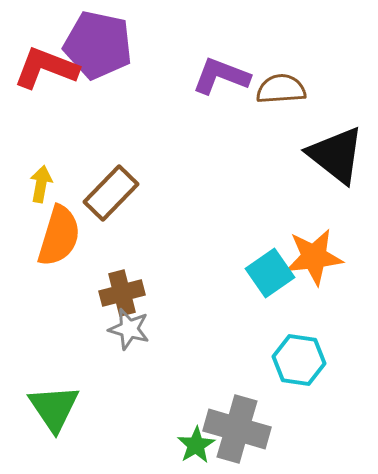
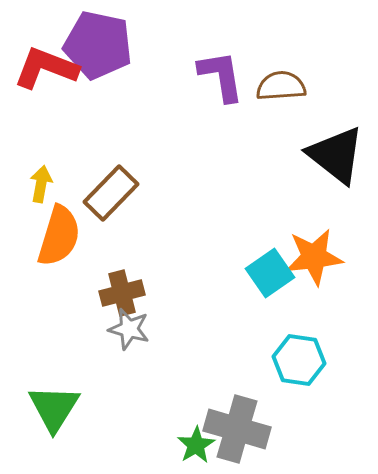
purple L-shape: rotated 60 degrees clockwise
brown semicircle: moved 3 px up
green triangle: rotated 6 degrees clockwise
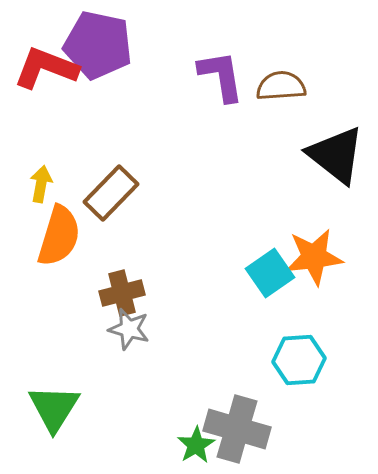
cyan hexagon: rotated 12 degrees counterclockwise
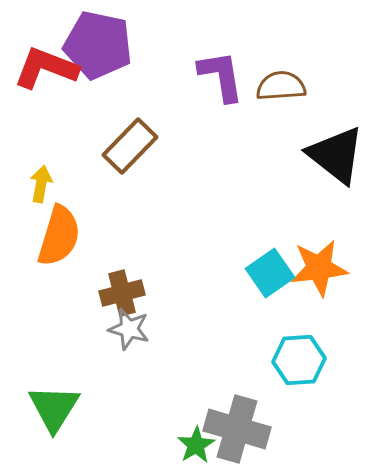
brown rectangle: moved 19 px right, 47 px up
orange star: moved 5 px right, 11 px down
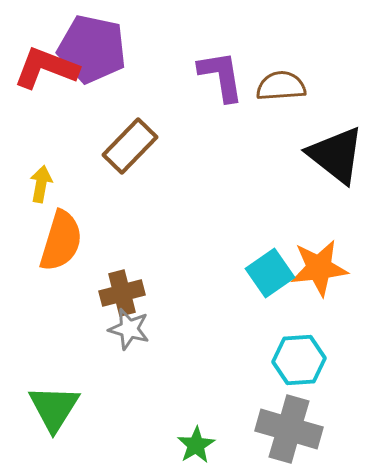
purple pentagon: moved 6 px left, 4 px down
orange semicircle: moved 2 px right, 5 px down
gray cross: moved 52 px right
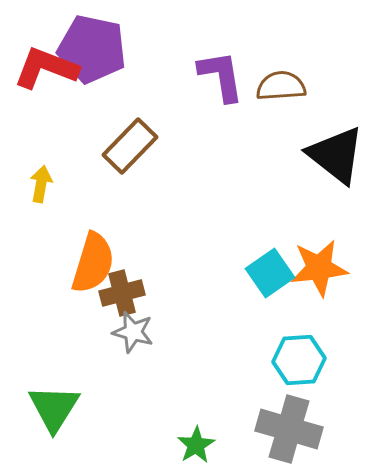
orange semicircle: moved 32 px right, 22 px down
gray star: moved 4 px right, 3 px down
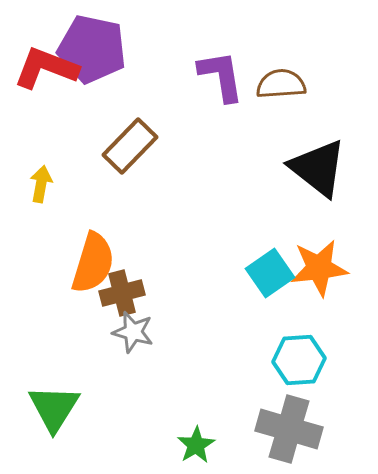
brown semicircle: moved 2 px up
black triangle: moved 18 px left, 13 px down
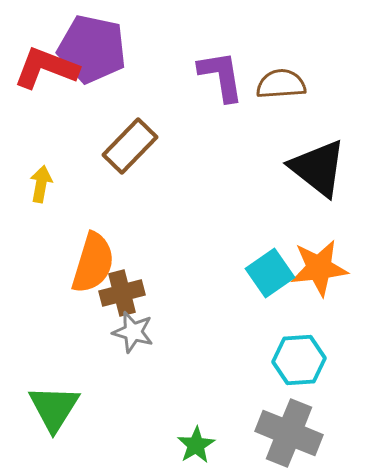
gray cross: moved 4 px down; rotated 6 degrees clockwise
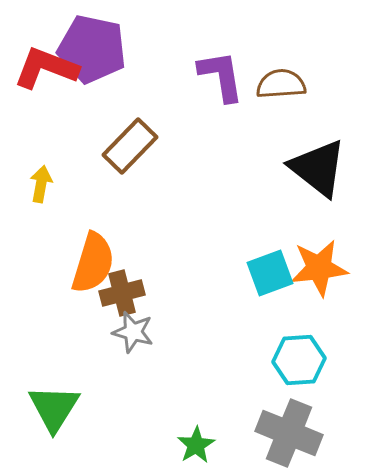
cyan square: rotated 15 degrees clockwise
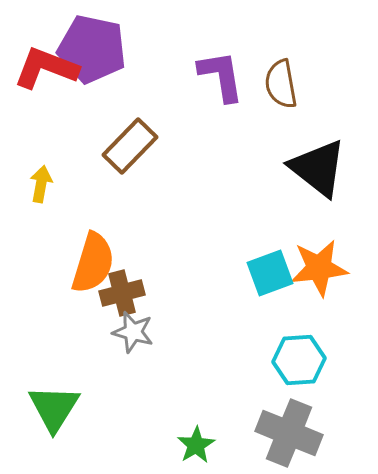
brown semicircle: rotated 96 degrees counterclockwise
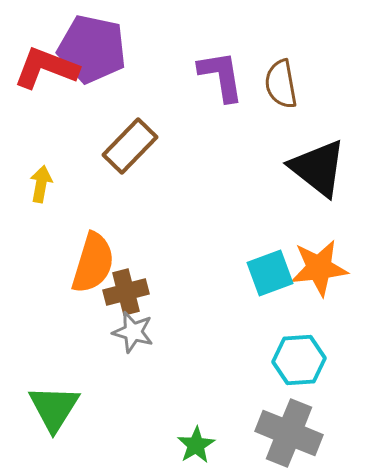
brown cross: moved 4 px right, 1 px up
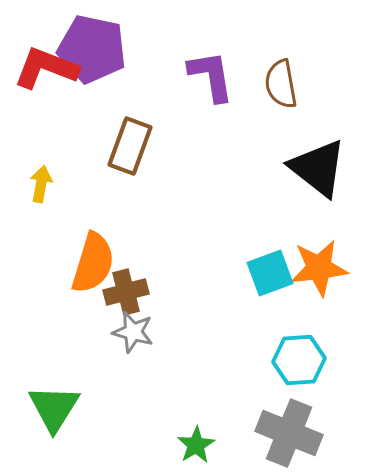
purple L-shape: moved 10 px left
brown rectangle: rotated 24 degrees counterclockwise
